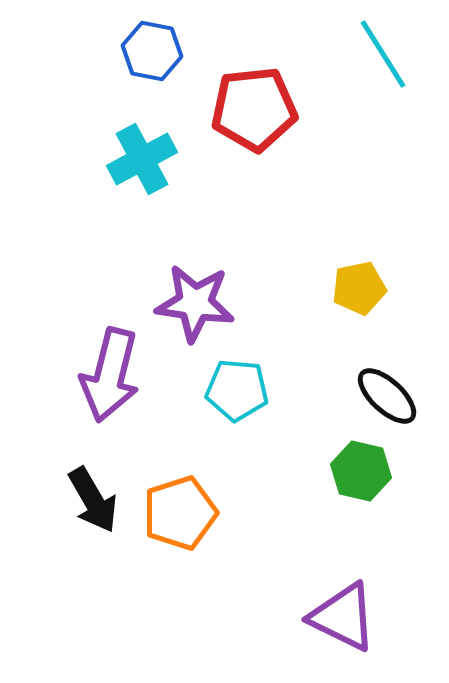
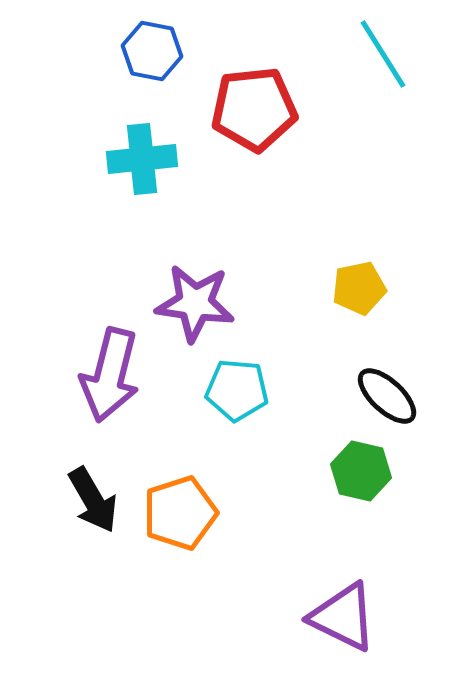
cyan cross: rotated 22 degrees clockwise
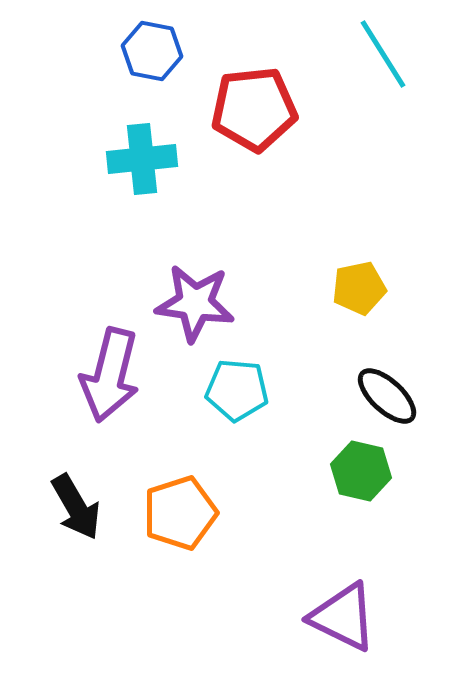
black arrow: moved 17 px left, 7 px down
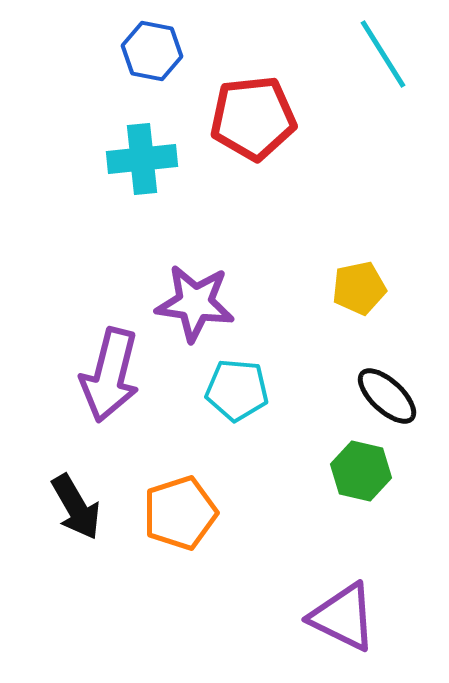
red pentagon: moved 1 px left, 9 px down
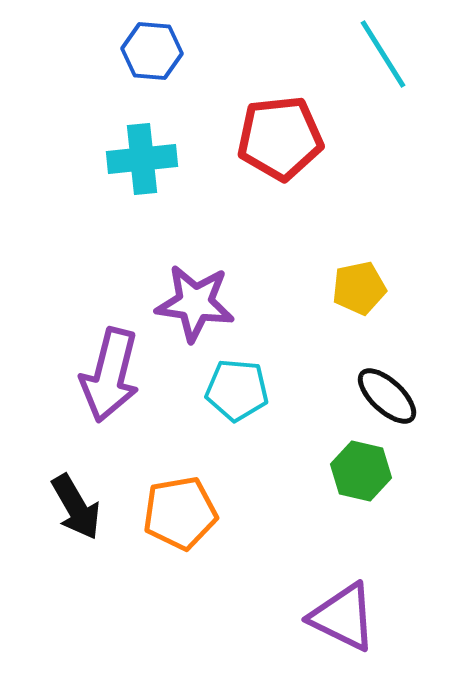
blue hexagon: rotated 6 degrees counterclockwise
red pentagon: moved 27 px right, 20 px down
orange pentagon: rotated 8 degrees clockwise
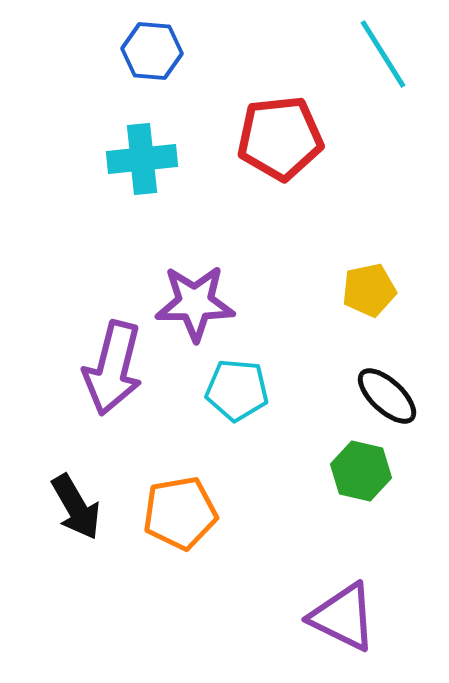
yellow pentagon: moved 10 px right, 2 px down
purple star: rotated 8 degrees counterclockwise
purple arrow: moved 3 px right, 7 px up
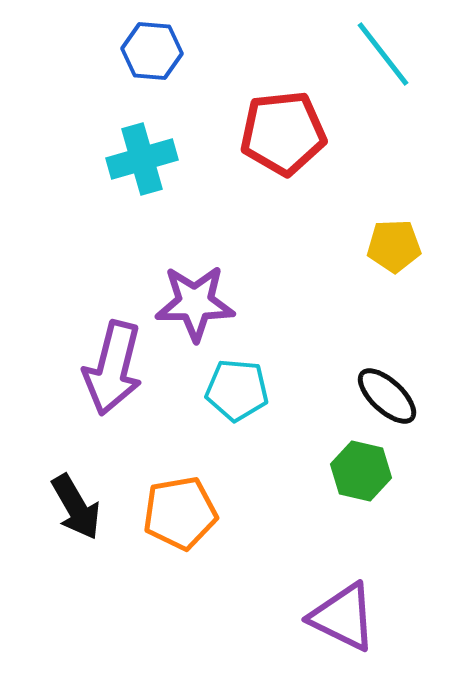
cyan line: rotated 6 degrees counterclockwise
red pentagon: moved 3 px right, 5 px up
cyan cross: rotated 10 degrees counterclockwise
yellow pentagon: moved 25 px right, 44 px up; rotated 10 degrees clockwise
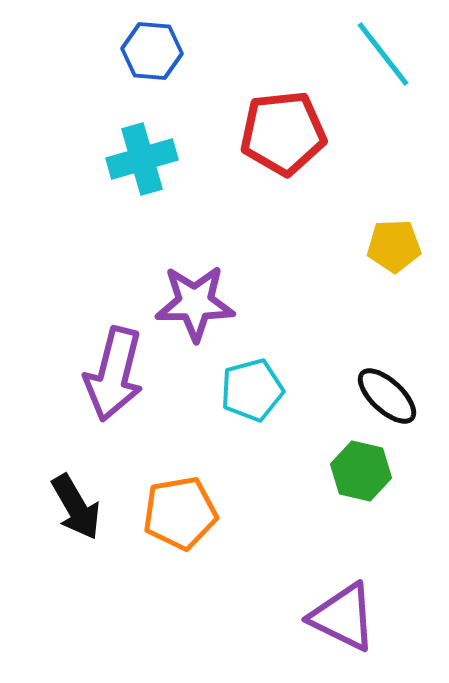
purple arrow: moved 1 px right, 6 px down
cyan pentagon: moved 15 px right; rotated 20 degrees counterclockwise
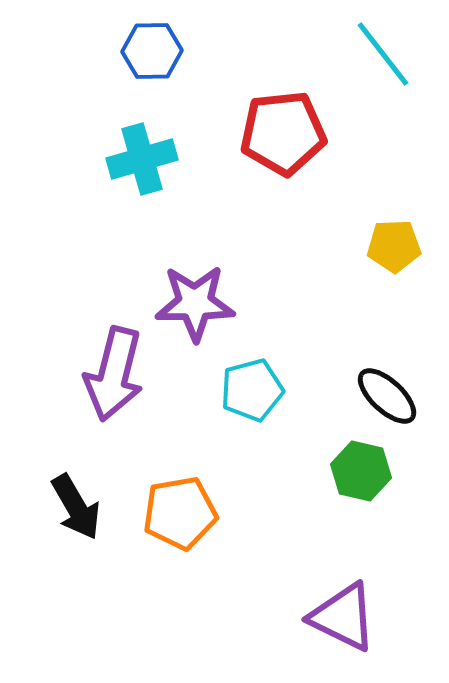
blue hexagon: rotated 6 degrees counterclockwise
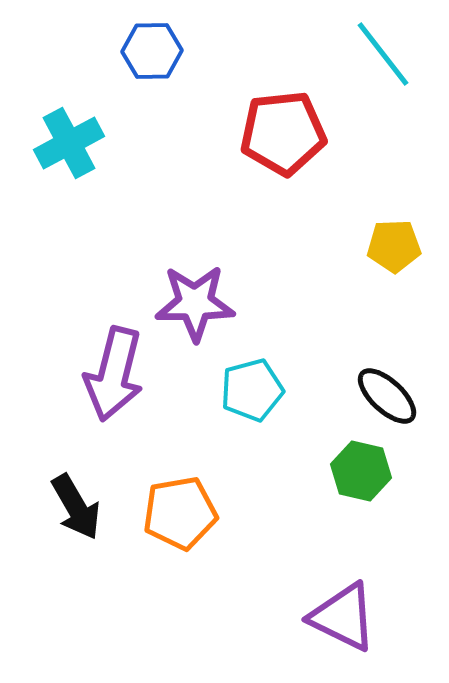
cyan cross: moved 73 px left, 16 px up; rotated 12 degrees counterclockwise
